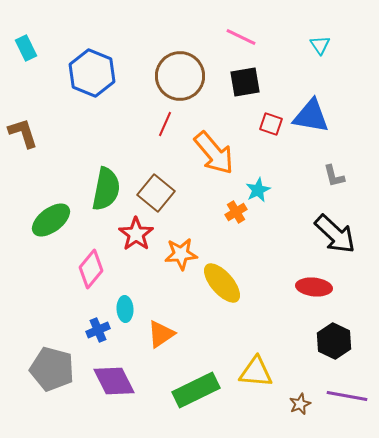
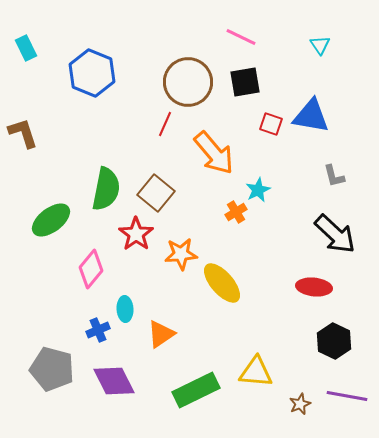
brown circle: moved 8 px right, 6 px down
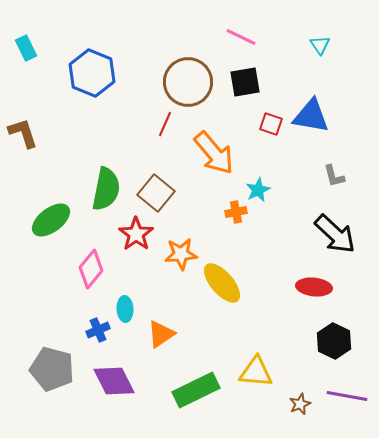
orange cross: rotated 20 degrees clockwise
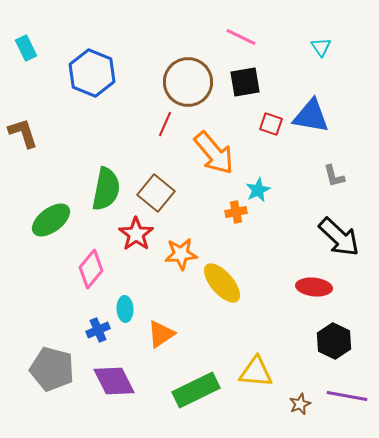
cyan triangle: moved 1 px right, 2 px down
black arrow: moved 4 px right, 3 px down
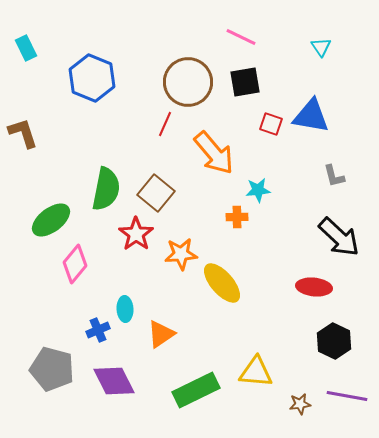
blue hexagon: moved 5 px down
cyan star: rotated 20 degrees clockwise
orange cross: moved 1 px right, 5 px down; rotated 10 degrees clockwise
pink diamond: moved 16 px left, 5 px up
brown star: rotated 15 degrees clockwise
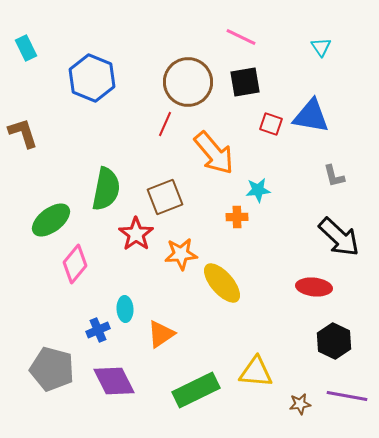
brown square: moved 9 px right, 4 px down; rotated 30 degrees clockwise
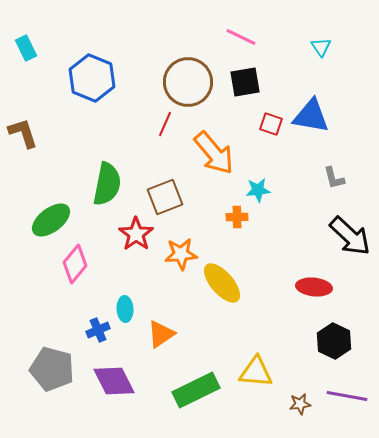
gray L-shape: moved 2 px down
green semicircle: moved 1 px right, 5 px up
black arrow: moved 11 px right, 1 px up
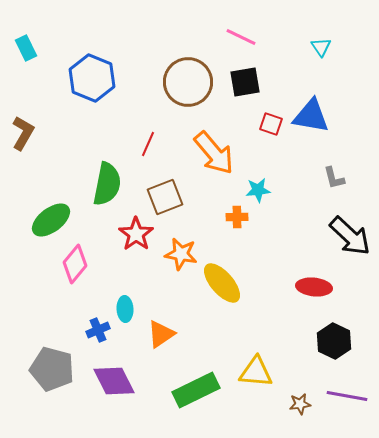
red line: moved 17 px left, 20 px down
brown L-shape: rotated 48 degrees clockwise
orange star: rotated 16 degrees clockwise
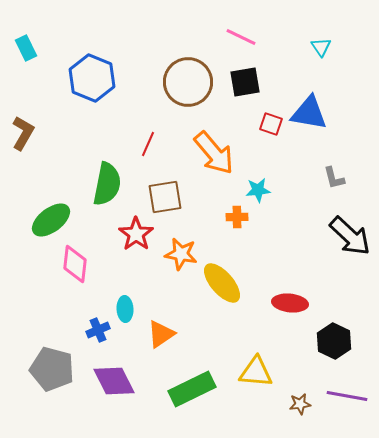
blue triangle: moved 2 px left, 3 px up
brown square: rotated 12 degrees clockwise
pink diamond: rotated 33 degrees counterclockwise
red ellipse: moved 24 px left, 16 px down
green rectangle: moved 4 px left, 1 px up
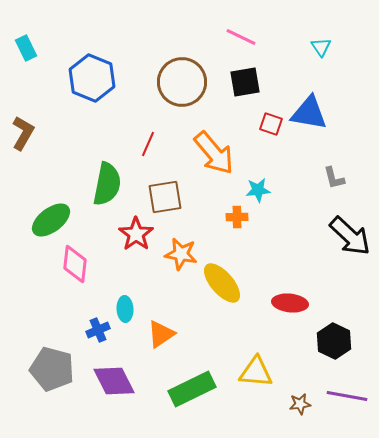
brown circle: moved 6 px left
